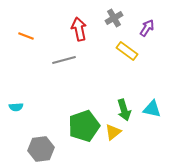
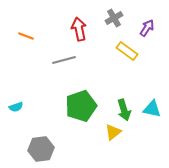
cyan semicircle: rotated 16 degrees counterclockwise
green pentagon: moved 3 px left, 20 px up
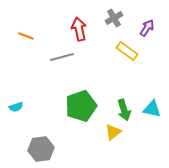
gray line: moved 2 px left, 3 px up
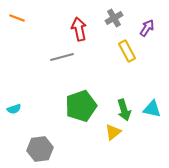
orange line: moved 9 px left, 18 px up
yellow rectangle: rotated 25 degrees clockwise
cyan semicircle: moved 2 px left, 2 px down
gray hexagon: moved 1 px left
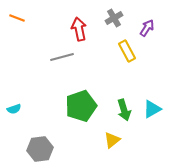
cyan triangle: rotated 42 degrees counterclockwise
yellow triangle: moved 1 px left, 8 px down
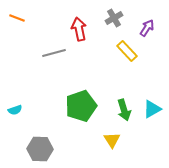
yellow rectangle: rotated 15 degrees counterclockwise
gray line: moved 8 px left, 4 px up
cyan semicircle: moved 1 px right, 1 px down
yellow triangle: rotated 24 degrees counterclockwise
gray hexagon: rotated 10 degrees clockwise
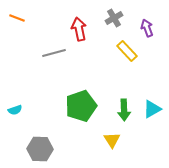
purple arrow: rotated 54 degrees counterclockwise
green arrow: rotated 15 degrees clockwise
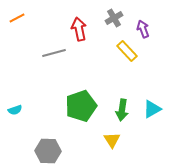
orange line: rotated 49 degrees counterclockwise
purple arrow: moved 4 px left, 1 px down
green arrow: moved 2 px left; rotated 10 degrees clockwise
gray hexagon: moved 8 px right, 2 px down
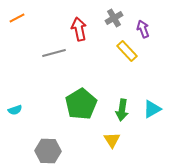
green pentagon: moved 2 px up; rotated 12 degrees counterclockwise
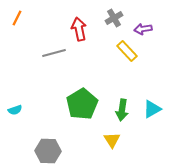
orange line: rotated 35 degrees counterclockwise
purple arrow: rotated 78 degrees counterclockwise
green pentagon: moved 1 px right
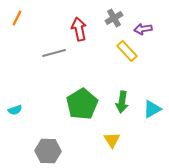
green arrow: moved 8 px up
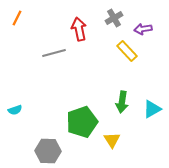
green pentagon: moved 18 px down; rotated 12 degrees clockwise
